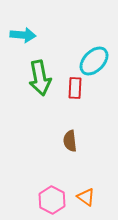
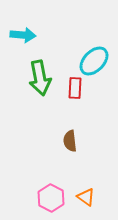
pink hexagon: moved 1 px left, 2 px up
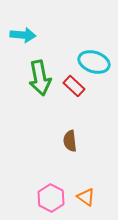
cyan ellipse: moved 1 px down; rotated 64 degrees clockwise
red rectangle: moved 1 px left, 2 px up; rotated 50 degrees counterclockwise
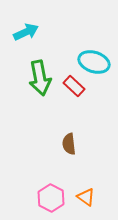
cyan arrow: moved 3 px right, 3 px up; rotated 30 degrees counterclockwise
brown semicircle: moved 1 px left, 3 px down
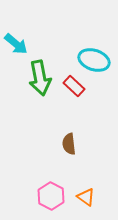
cyan arrow: moved 10 px left, 12 px down; rotated 65 degrees clockwise
cyan ellipse: moved 2 px up
pink hexagon: moved 2 px up
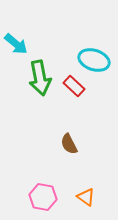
brown semicircle: rotated 20 degrees counterclockwise
pink hexagon: moved 8 px left, 1 px down; rotated 16 degrees counterclockwise
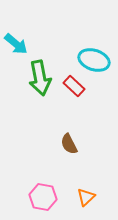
orange triangle: rotated 42 degrees clockwise
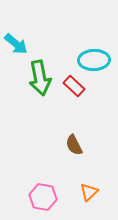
cyan ellipse: rotated 20 degrees counterclockwise
brown semicircle: moved 5 px right, 1 px down
orange triangle: moved 3 px right, 5 px up
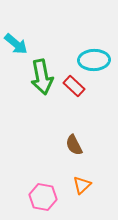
green arrow: moved 2 px right, 1 px up
orange triangle: moved 7 px left, 7 px up
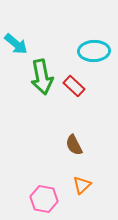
cyan ellipse: moved 9 px up
pink hexagon: moved 1 px right, 2 px down
